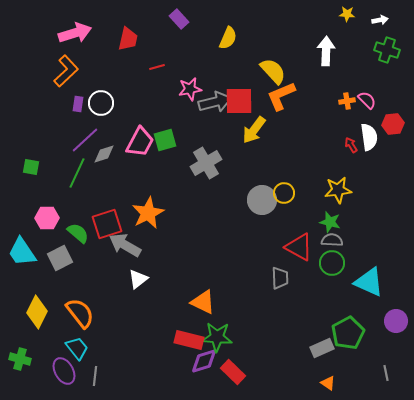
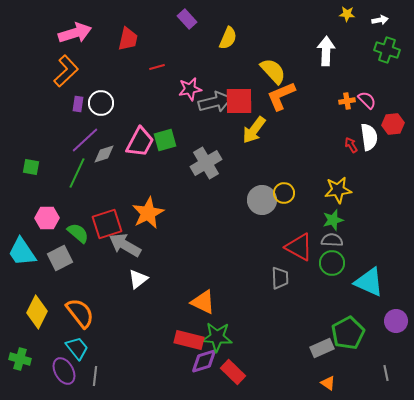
purple rectangle at (179, 19): moved 8 px right
green star at (330, 222): moved 3 px right, 2 px up; rotated 30 degrees counterclockwise
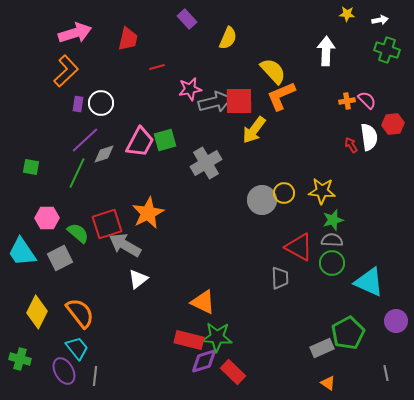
yellow star at (338, 190): moved 16 px left, 1 px down; rotated 12 degrees clockwise
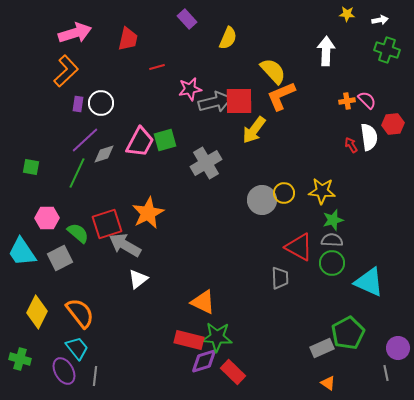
purple circle at (396, 321): moved 2 px right, 27 px down
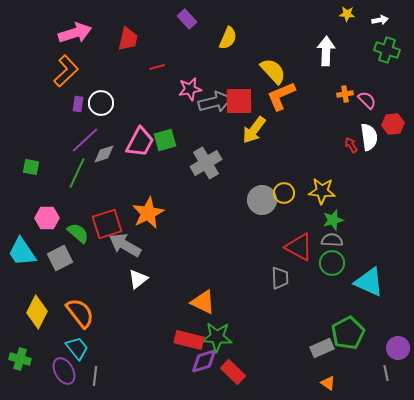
orange cross at (347, 101): moved 2 px left, 7 px up
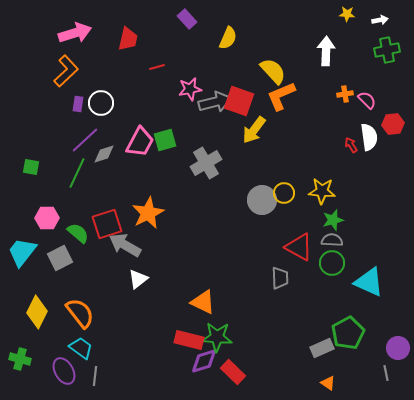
green cross at (387, 50): rotated 30 degrees counterclockwise
red square at (239, 101): rotated 20 degrees clockwise
cyan trapezoid at (22, 252): rotated 72 degrees clockwise
cyan trapezoid at (77, 348): moved 4 px right; rotated 15 degrees counterclockwise
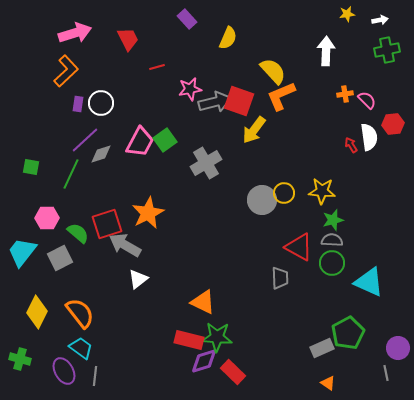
yellow star at (347, 14): rotated 14 degrees counterclockwise
red trapezoid at (128, 39): rotated 40 degrees counterclockwise
green square at (165, 140): rotated 20 degrees counterclockwise
gray diamond at (104, 154): moved 3 px left
green line at (77, 173): moved 6 px left, 1 px down
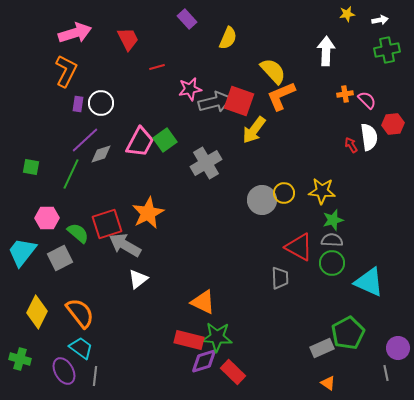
orange L-shape at (66, 71): rotated 20 degrees counterclockwise
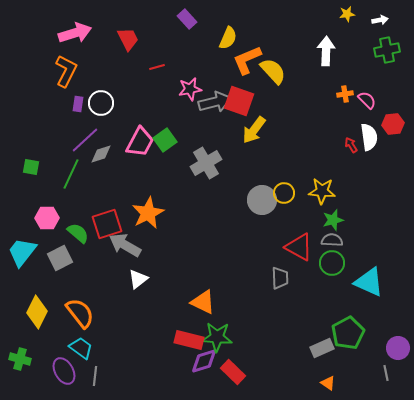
orange L-shape at (281, 96): moved 34 px left, 36 px up
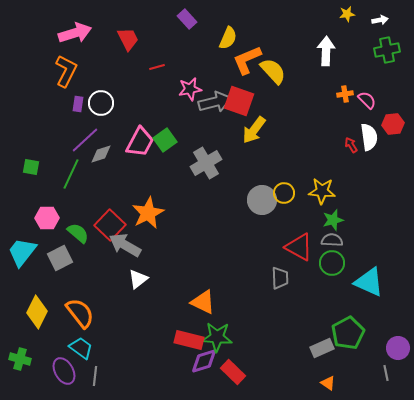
red square at (107, 224): moved 3 px right, 1 px down; rotated 28 degrees counterclockwise
